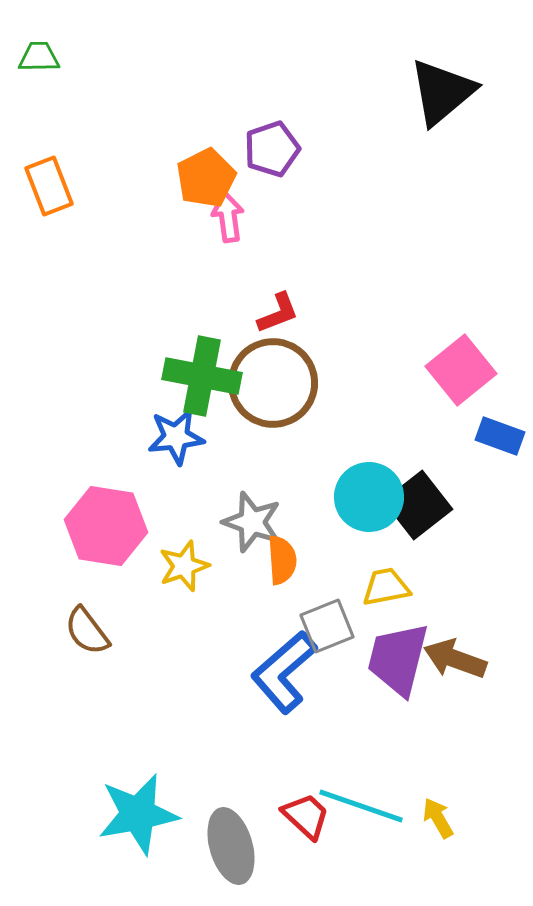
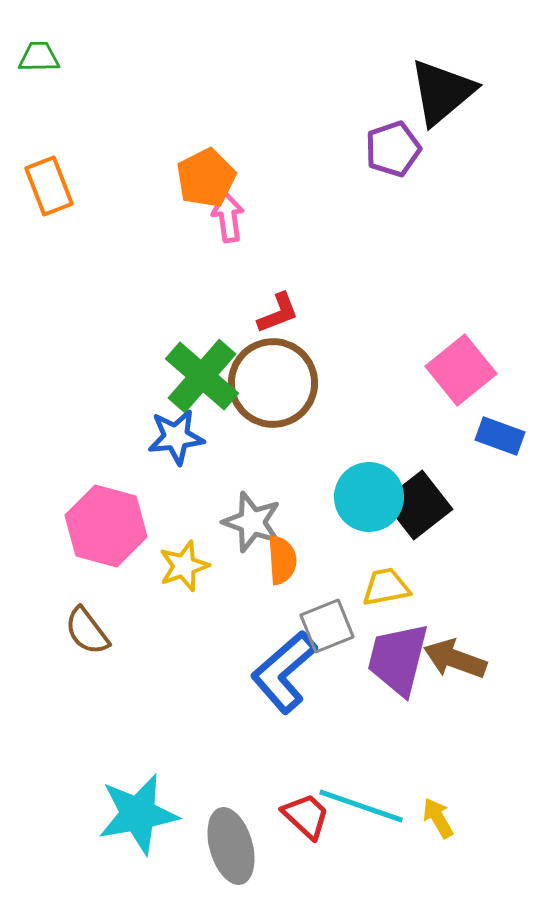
purple pentagon: moved 121 px right
green cross: rotated 30 degrees clockwise
pink hexagon: rotated 6 degrees clockwise
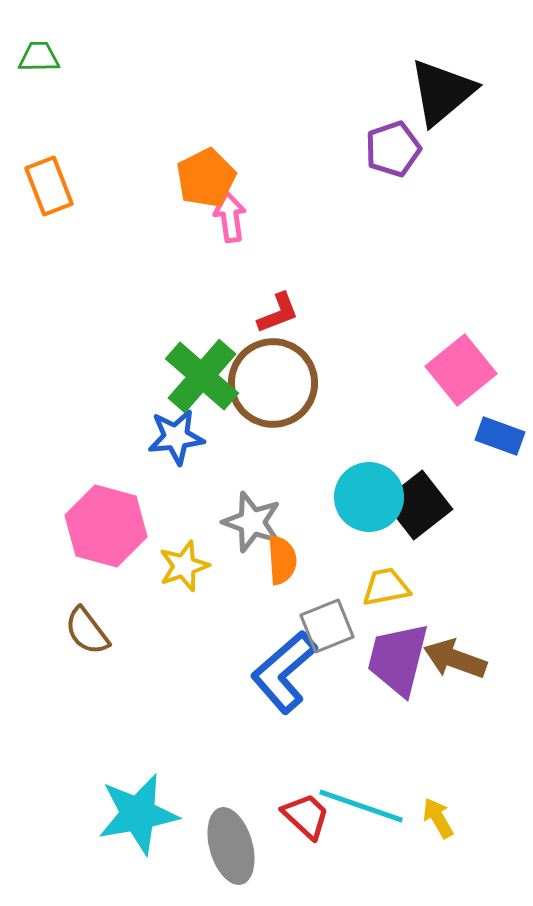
pink arrow: moved 2 px right
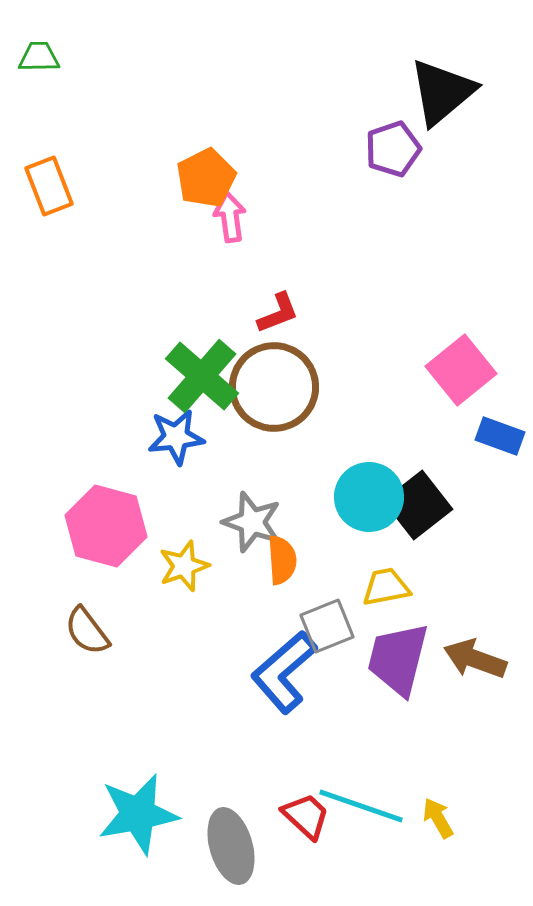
brown circle: moved 1 px right, 4 px down
brown arrow: moved 20 px right
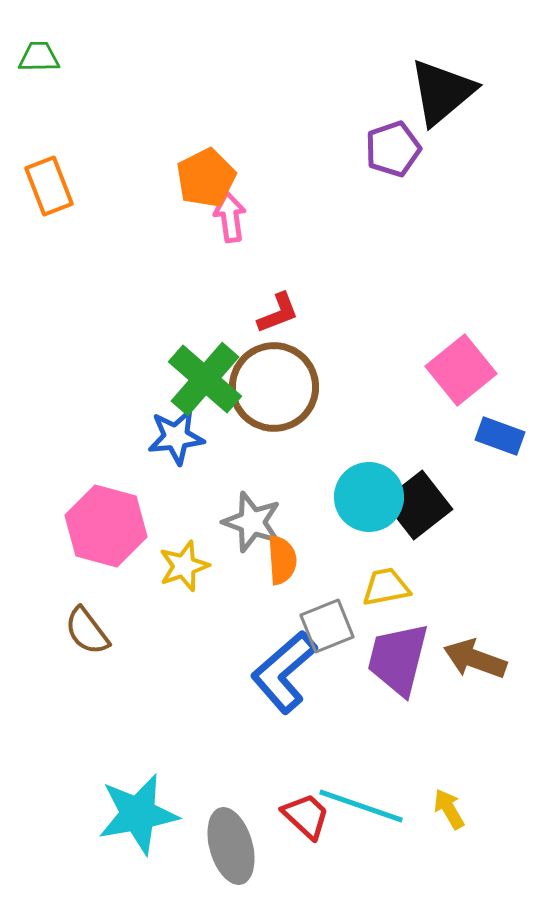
green cross: moved 3 px right, 3 px down
yellow arrow: moved 11 px right, 9 px up
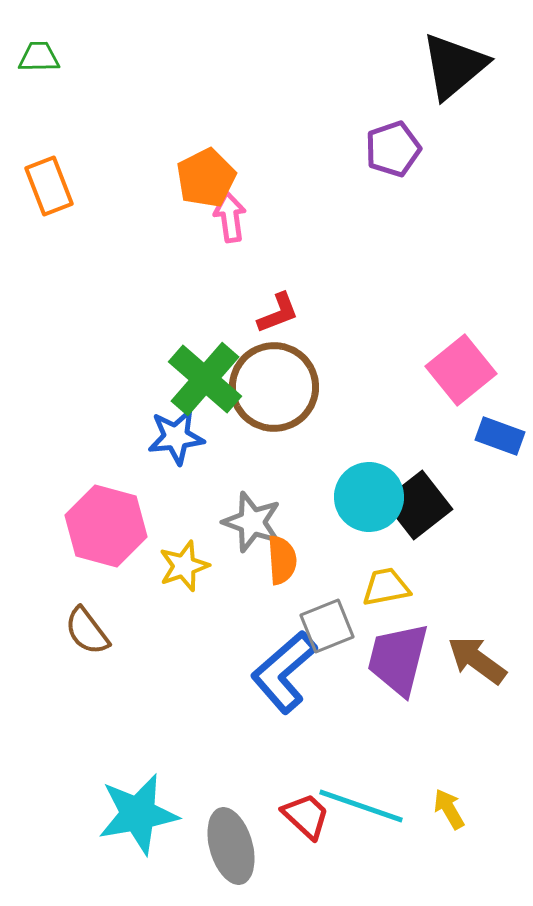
black triangle: moved 12 px right, 26 px up
brown arrow: moved 2 px right, 1 px down; rotated 16 degrees clockwise
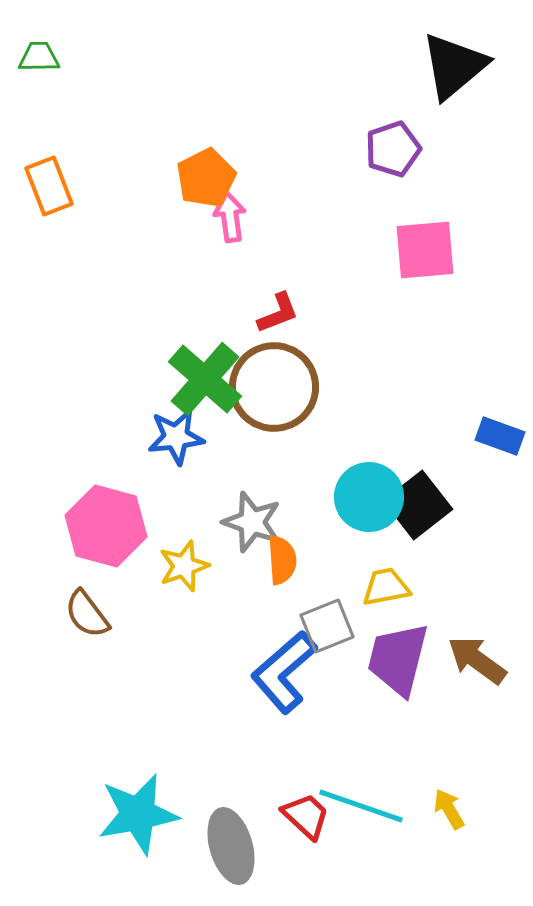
pink square: moved 36 px left, 120 px up; rotated 34 degrees clockwise
brown semicircle: moved 17 px up
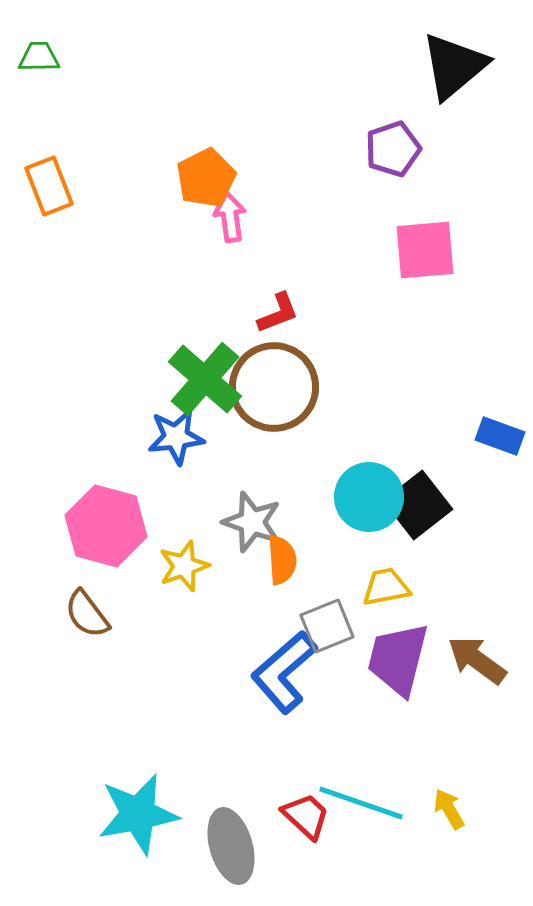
cyan line: moved 3 px up
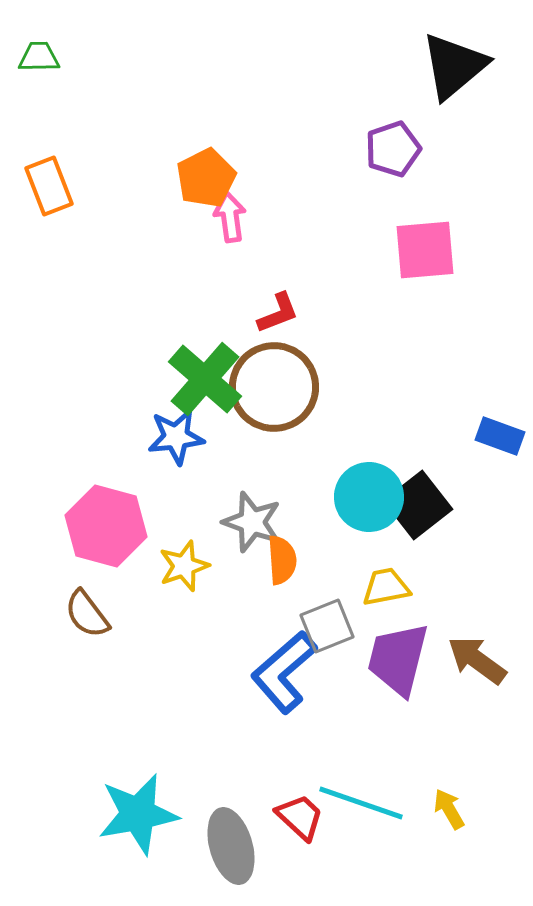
red trapezoid: moved 6 px left, 1 px down
